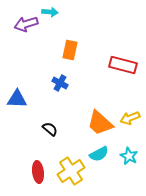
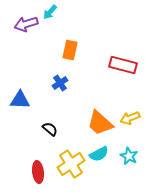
cyan arrow: rotated 126 degrees clockwise
blue cross: rotated 28 degrees clockwise
blue triangle: moved 3 px right, 1 px down
yellow cross: moved 7 px up
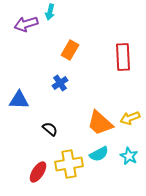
cyan arrow: rotated 28 degrees counterclockwise
orange rectangle: rotated 18 degrees clockwise
red rectangle: moved 8 px up; rotated 72 degrees clockwise
blue triangle: moved 1 px left
yellow cross: moved 2 px left; rotated 24 degrees clockwise
red ellipse: rotated 40 degrees clockwise
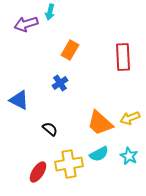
blue triangle: rotated 25 degrees clockwise
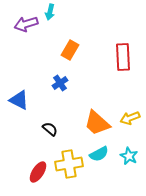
orange trapezoid: moved 3 px left
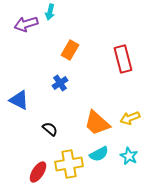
red rectangle: moved 2 px down; rotated 12 degrees counterclockwise
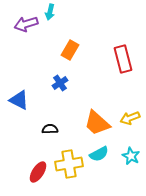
black semicircle: rotated 42 degrees counterclockwise
cyan star: moved 2 px right
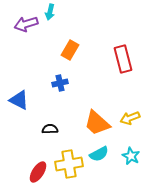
blue cross: rotated 21 degrees clockwise
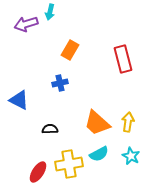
yellow arrow: moved 2 px left, 4 px down; rotated 120 degrees clockwise
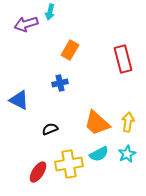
black semicircle: rotated 21 degrees counterclockwise
cyan star: moved 4 px left, 2 px up; rotated 18 degrees clockwise
